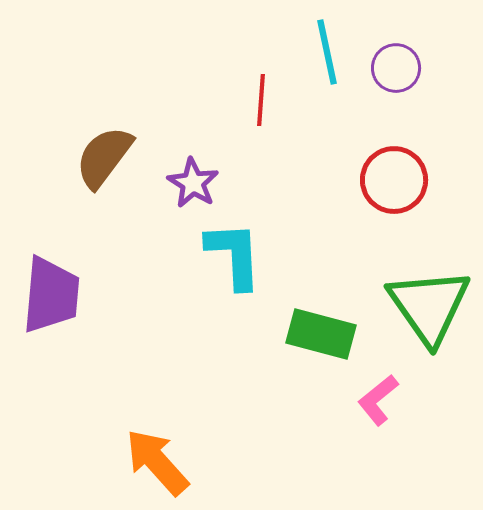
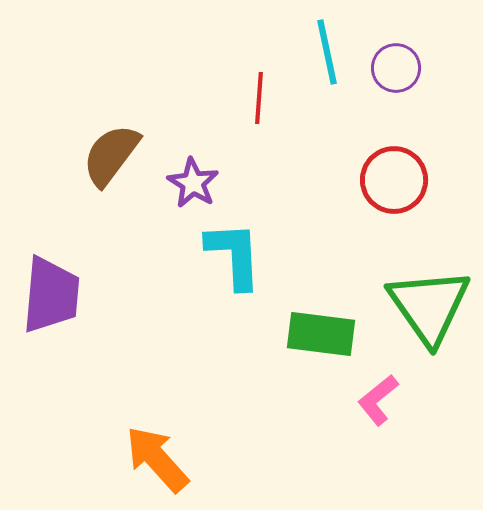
red line: moved 2 px left, 2 px up
brown semicircle: moved 7 px right, 2 px up
green rectangle: rotated 8 degrees counterclockwise
orange arrow: moved 3 px up
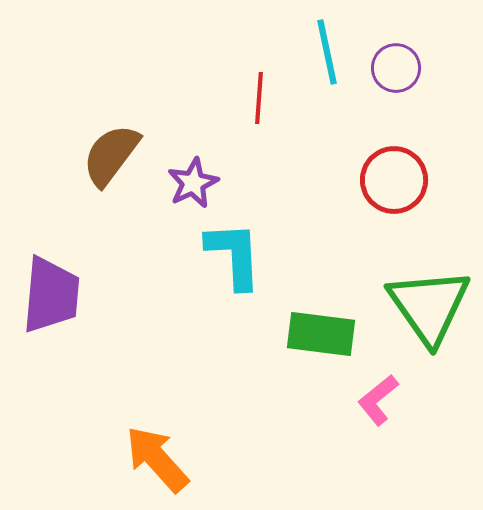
purple star: rotated 15 degrees clockwise
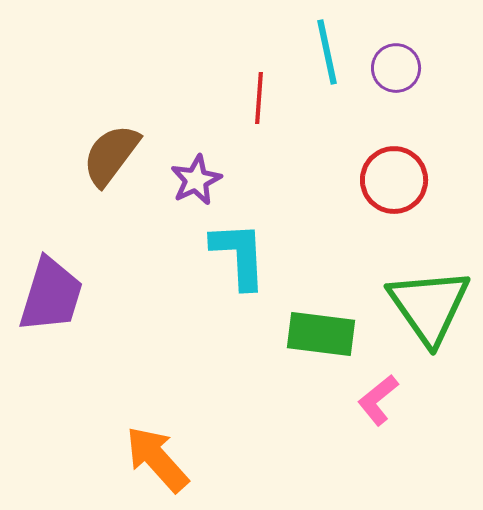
purple star: moved 3 px right, 3 px up
cyan L-shape: moved 5 px right
purple trapezoid: rotated 12 degrees clockwise
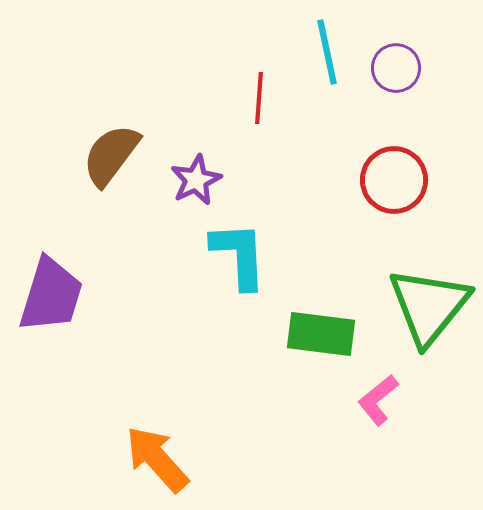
green triangle: rotated 14 degrees clockwise
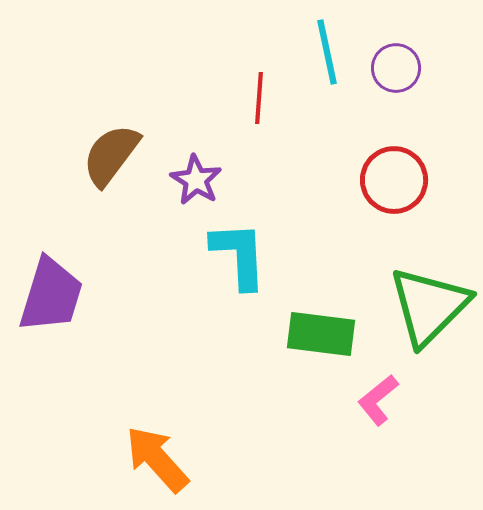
purple star: rotated 15 degrees counterclockwise
green triangle: rotated 6 degrees clockwise
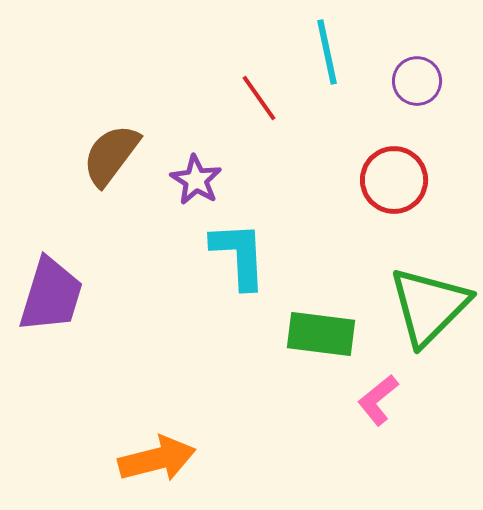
purple circle: moved 21 px right, 13 px down
red line: rotated 39 degrees counterclockwise
orange arrow: rotated 118 degrees clockwise
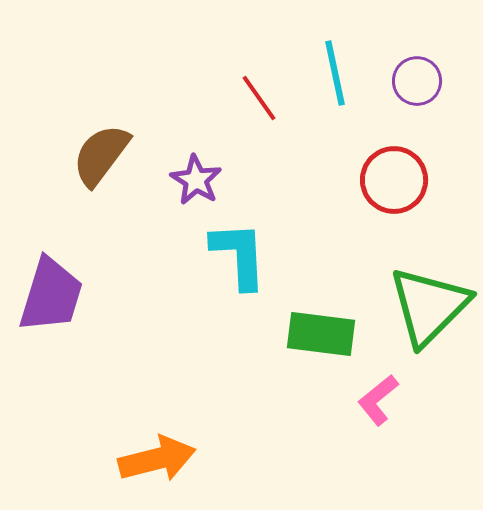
cyan line: moved 8 px right, 21 px down
brown semicircle: moved 10 px left
